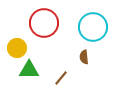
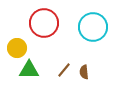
brown semicircle: moved 15 px down
brown line: moved 3 px right, 8 px up
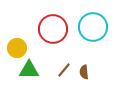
red circle: moved 9 px right, 6 px down
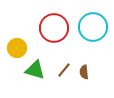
red circle: moved 1 px right, 1 px up
green triangle: moved 6 px right; rotated 15 degrees clockwise
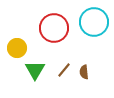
cyan circle: moved 1 px right, 5 px up
green triangle: rotated 45 degrees clockwise
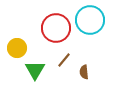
cyan circle: moved 4 px left, 2 px up
red circle: moved 2 px right
brown line: moved 10 px up
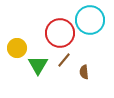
red circle: moved 4 px right, 5 px down
green triangle: moved 3 px right, 5 px up
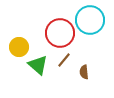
yellow circle: moved 2 px right, 1 px up
green triangle: rotated 20 degrees counterclockwise
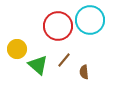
red circle: moved 2 px left, 7 px up
yellow circle: moved 2 px left, 2 px down
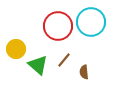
cyan circle: moved 1 px right, 2 px down
yellow circle: moved 1 px left
